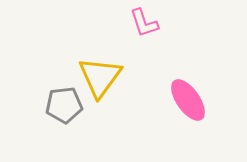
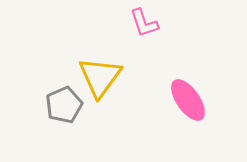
gray pentagon: rotated 18 degrees counterclockwise
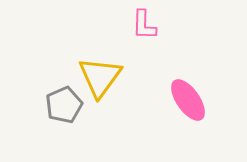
pink L-shape: moved 2 px down; rotated 20 degrees clockwise
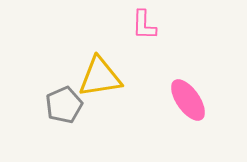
yellow triangle: rotated 45 degrees clockwise
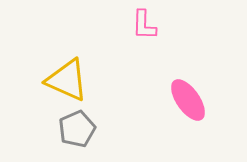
yellow triangle: moved 33 px left, 3 px down; rotated 33 degrees clockwise
gray pentagon: moved 13 px right, 24 px down
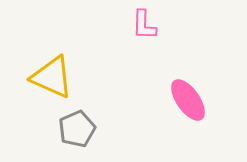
yellow triangle: moved 15 px left, 3 px up
